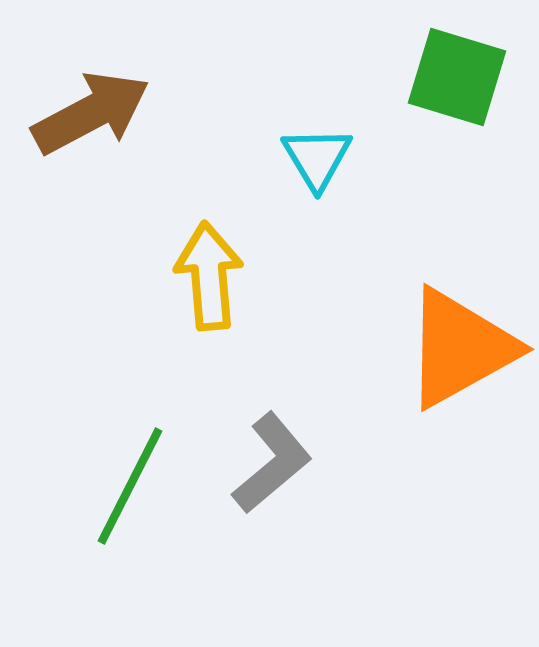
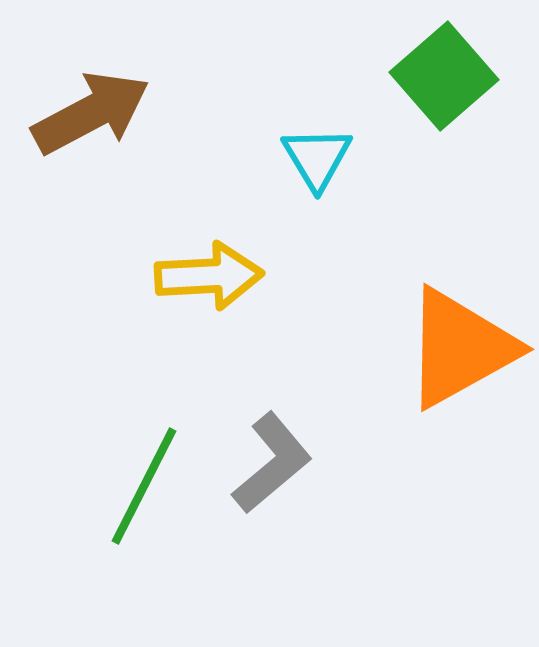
green square: moved 13 px left, 1 px up; rotated 32 degrees clockwise
yellow arrow: rotated 92 degrees clockwise
green line: moved 14 px right
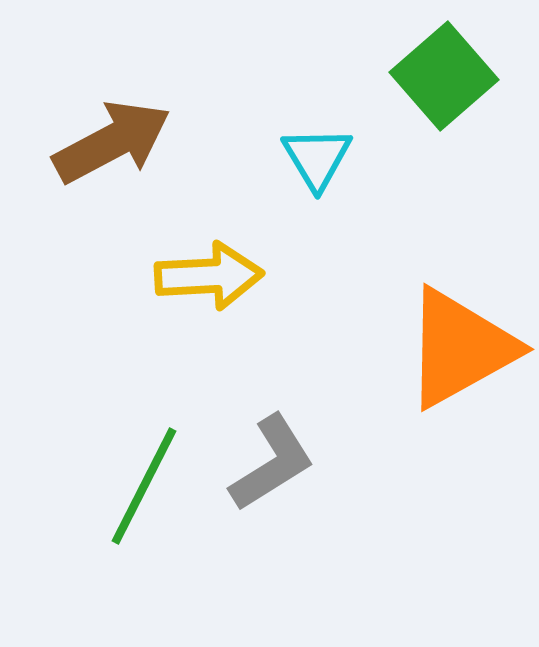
brown arrow: moved 21 px right, 29 px down
gray L-shape: rotated 8 degrees clockwise
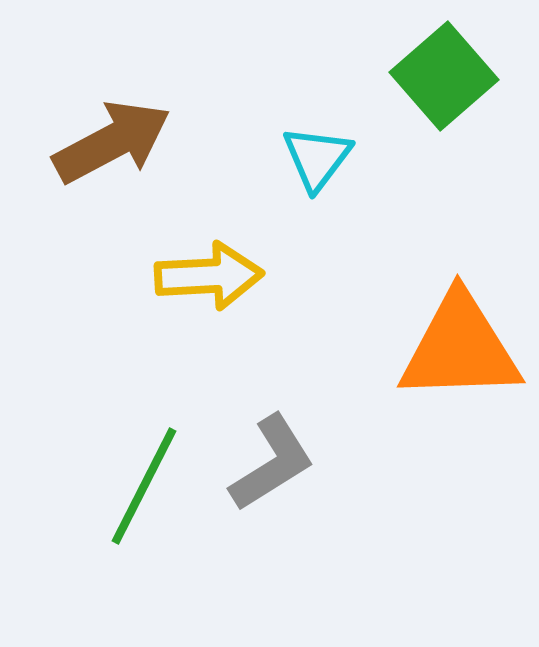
cyan triangle: rotated 8 degrees clockwise
orange triangle: rotated 27 degrees clockwise
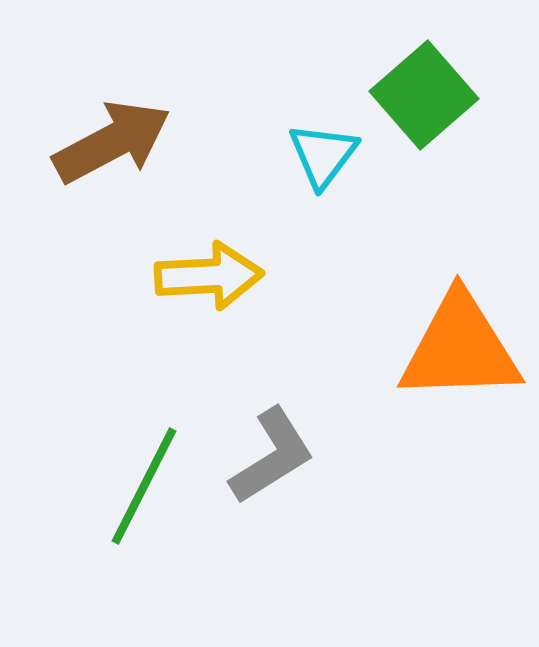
green square: moved 20 px left, 19 px down
cyan triangle: moved 6 px right, 3 px up
gray L-shape: moved 7 px up
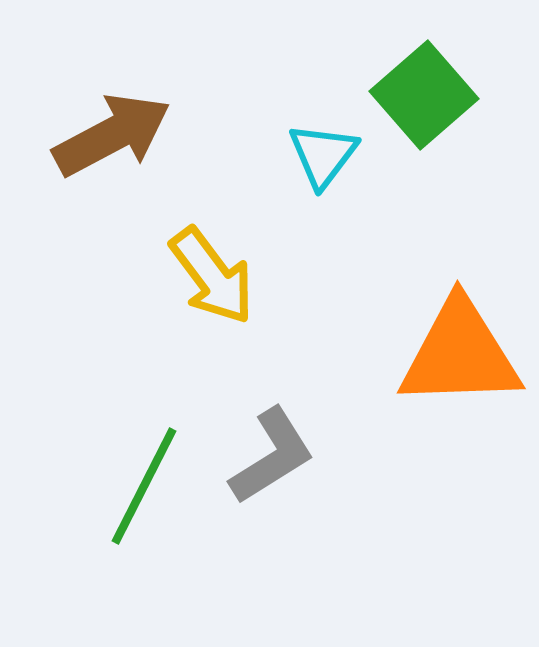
brown arrow: moved 7 px up
yellow arrow: moved 3 px right; rotated 56 degrees clockwise
orange triangle: moved 6 px down
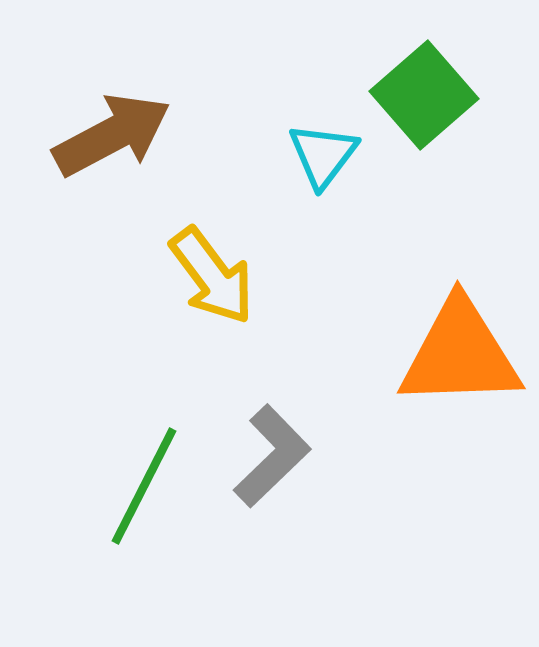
gray L-shape: rotated 12 degrees counterclockwise
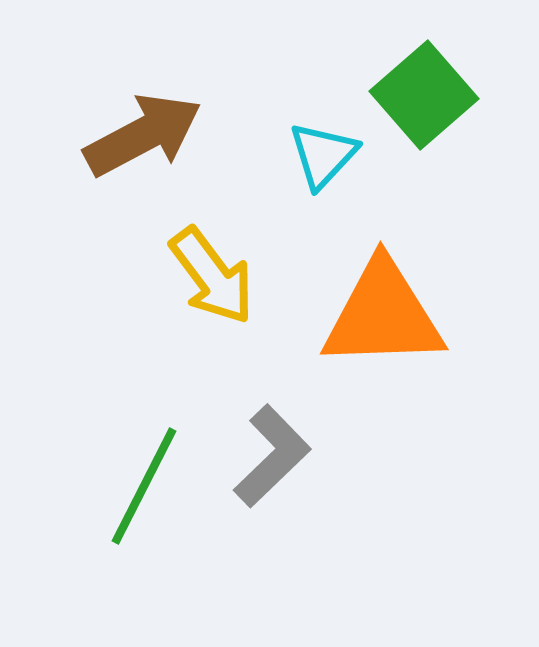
brown arrow: moved 31 px right
cyan triangle: rotated 6 degrees clockwise
orange triangle: moved 77 px left, 39 px up
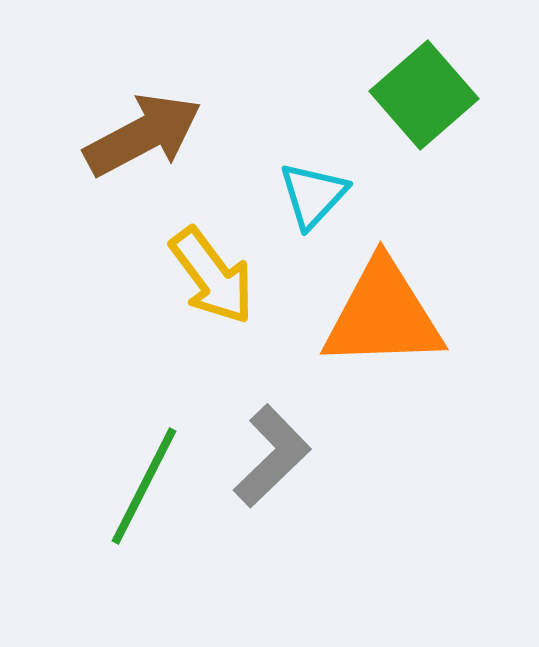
cyan triangle: moved 10 px left, 40 px down
